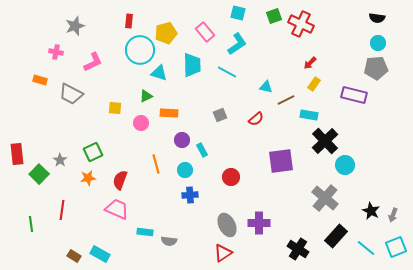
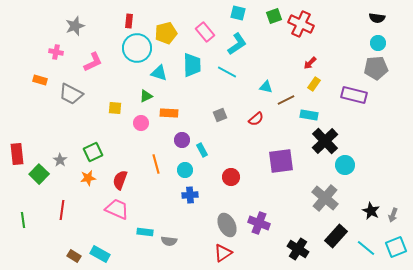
cyan circle at (140, 50): moved 3 px left, 2 px up
purple cross at (259, 223): rotated 20 degrees clockwise
green line at (31, 224): moved 8 px left, 4 px up
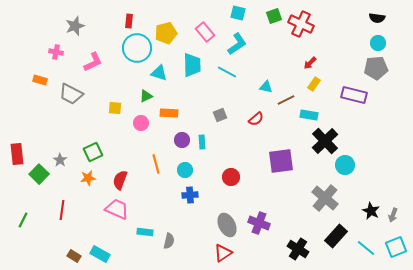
cyan rectangle at (202, 150): moved 8 px up; rotated 24 degrees clockwise
green line at (23, 220): rotated 35 degrees clockwise
gray semicircle at (169, 241): rotated 84 degrees counterclockwise
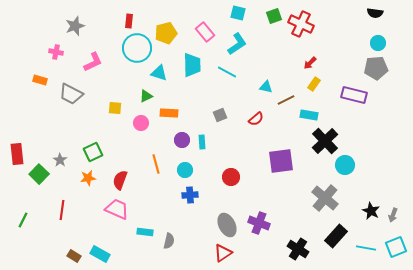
black semicircle at (377, 18): moved 2 px left, 5 px up
cyan line at (366, 248): rotated 30 degrees counterclockwise
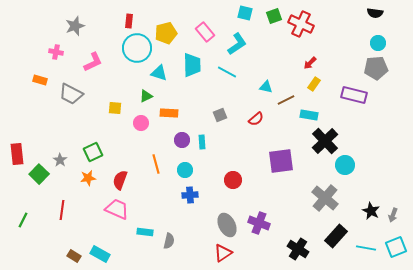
cyan square at (238, 13): moved 7 px right
red circle at (231, 177): moved 2 px right, 3 px down
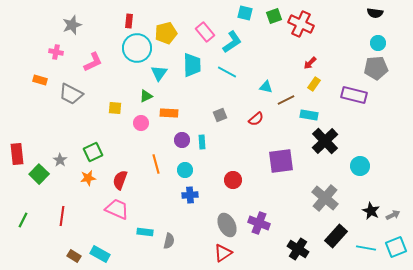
gray star at (75, 26): moved 3 px left, 1 px up
cyan L-shape at (237, 44): moved 5 px left, 2 px up
cyan triangle at (159, 73): rotated 48 degrees clockwise
cyan circle at (345, 165): moved 15 px right, 1 px down
red line at (62, 210): moved 6 px down
gray arrow at (393, 215): rotated 136 degrees counterclockwise
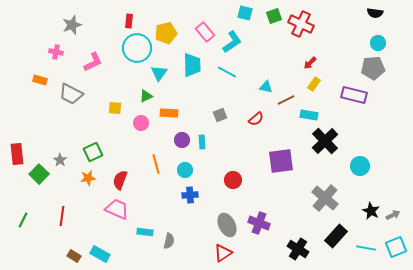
gray pentagon at (376, 68): moved 3 px left
